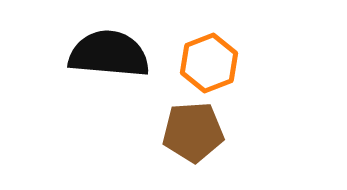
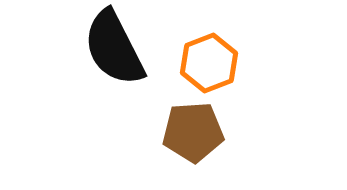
black semicircle: moved 5 px right, 6 px up; rotated 122 degrees counterclockwise
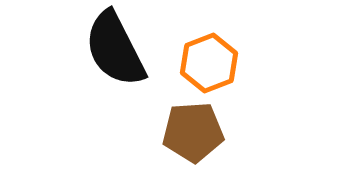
black semicircle: moved 1 px right, 1 px down
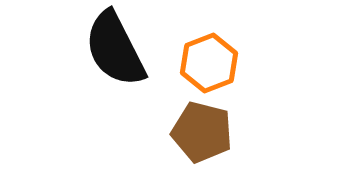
brown pentagon: moved 9 px right; rotated 18 degrees clockwise
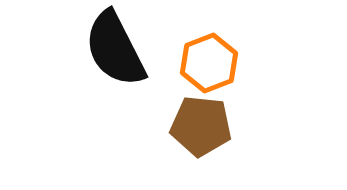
brown pentagon: moved 1 px left, 6 px up; rotated 8 degrees counterclockwise
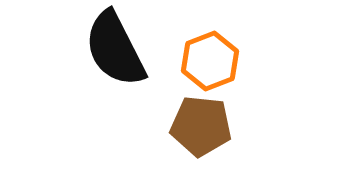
orange hexagon: moved 1 px right, 2 px up
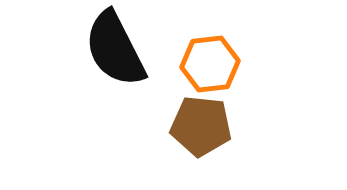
orange hexagon: moved 3 px down; rotated 14 degrees clockwise
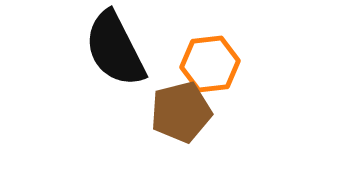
brown pentagon: moved 20 px left, 14 px up; rotated 20 degrees counterclockwise
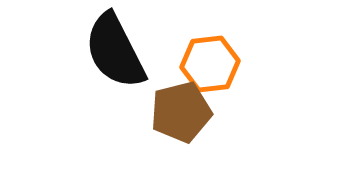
black semicircle: moved 2 px down
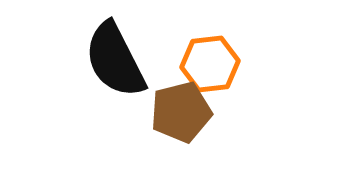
black semicircle: moved 9 px down
